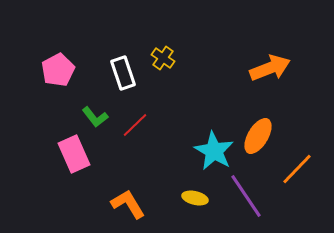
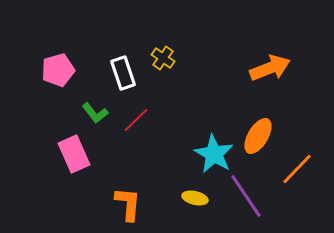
pink pentagon: rotated 12 degrees clockwise
green L-shape: moved 4 px up
red line: moved 1 px right, 5 px up
cyan star: moved 3 px down
orange L-shape: rotated 36 degrees clockwise
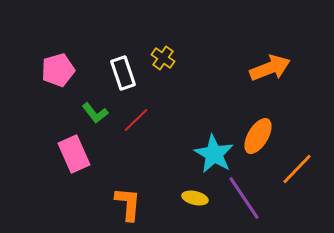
purple line: moved 2 px left, 2 px down
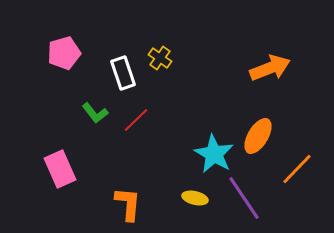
yellow cross: moved 3 px left
pink pentagon: moved 6 px right, 17 px up
pink rectangle: moved 14 px left, 15 px down
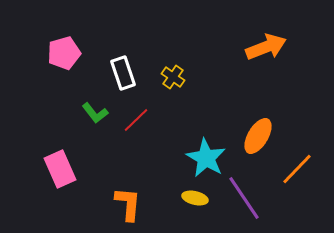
yellow cross: moved 13 px right, 19 px down
orange arrow: moved 4 px left, 21 px up
cyan star: moved 8 px left, 4 px down
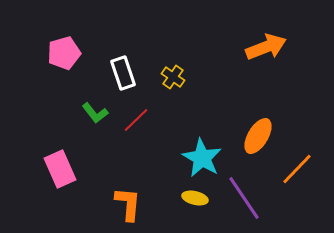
cyan star: moved 4 px left
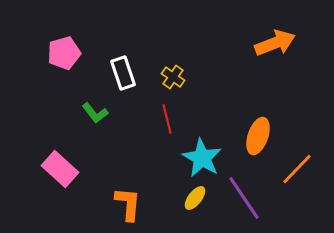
orange arrow: moved 9 px right, 4 px up
red line: moved 31 px right, 1 px up; rotated 60 degrees counterclockwise
orange ellipse: rotated 12 degrees counterclockwise
pink rectangle: rotated 24 degrees counterclockwise
yellow ellipse: rotated 65 degrees counterclockwise
